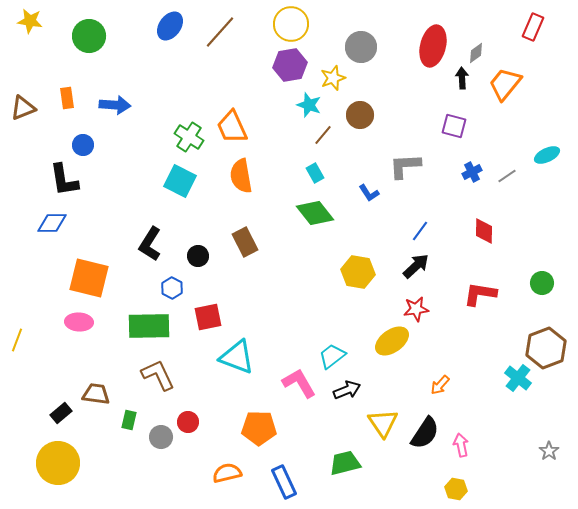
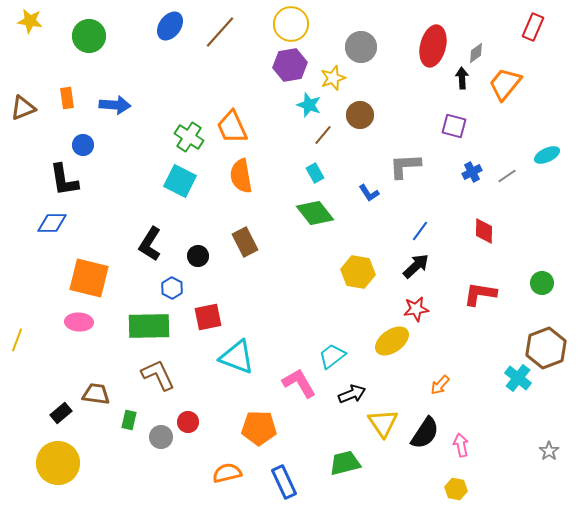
black arrow at (347, 390): moved 5 px right, 4 px down
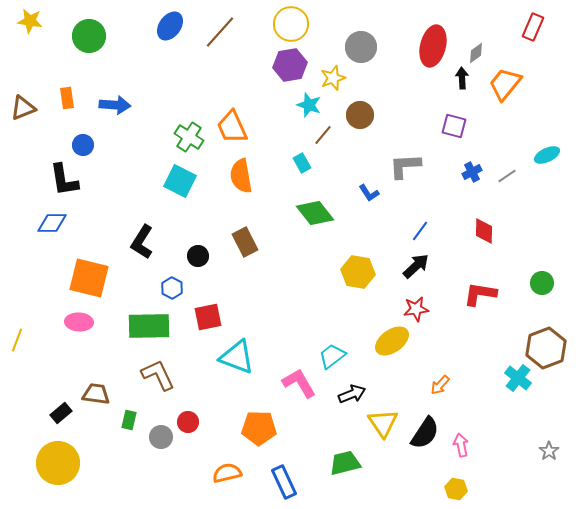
cyan rectangle at (315, 173): moved 13 px left, 10 px up
black L-shape at (150, 244): moved 8 px left, 2 px up
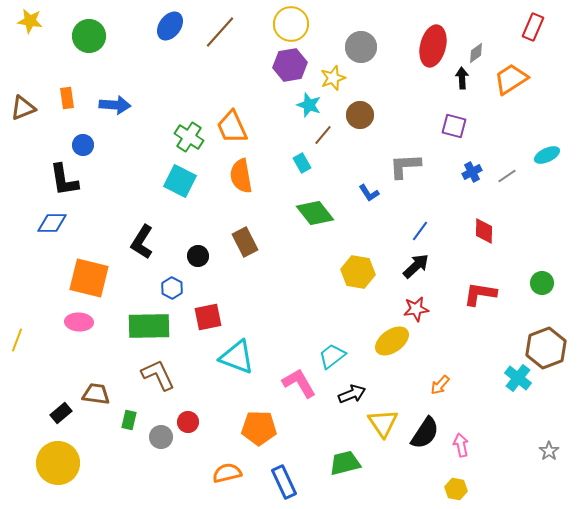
orange trapezoid at (505, 84): moved 6 px right, 5 px up; rotated 18 degrees clockwise
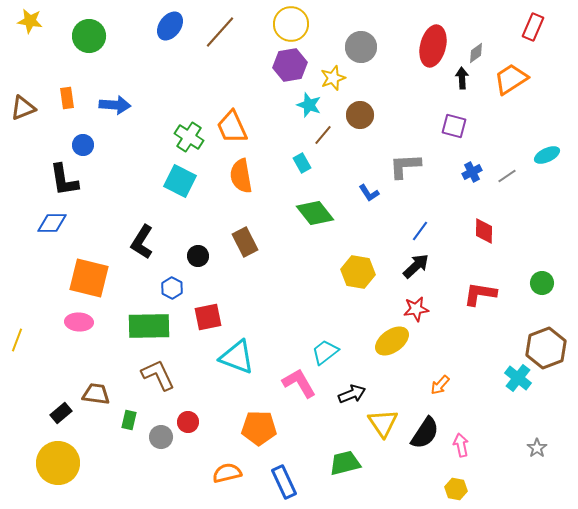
cyan trapezoid at (332, 356): moved 7 px left, 4 px up
gray star at (549, 451): moved 12 px left, 3 px up
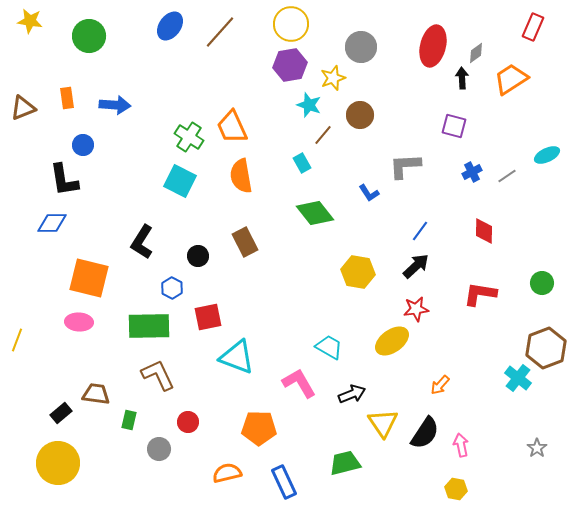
cyan trapezoid at (325, 352): moved 4 px right, 5 px up; rotated 68 degrees clockwise
gray circle at (161, 437): moved 2 px left, 12 px down
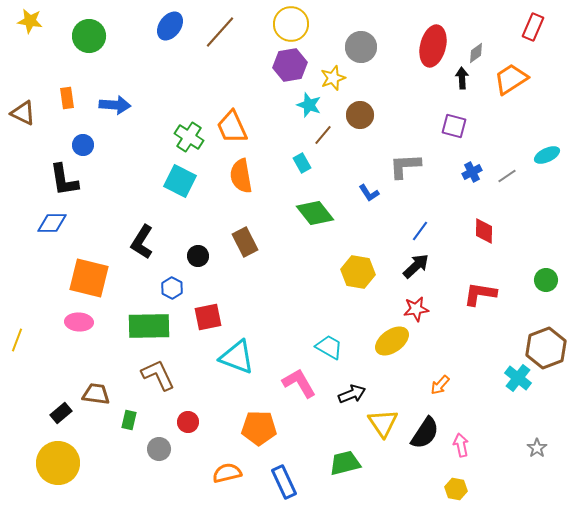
brown triangle at (23, 108): moved 5 px down; rotated 48 degrees clockwise
green circle at (542, 283): moved 4 px right, 3 px up
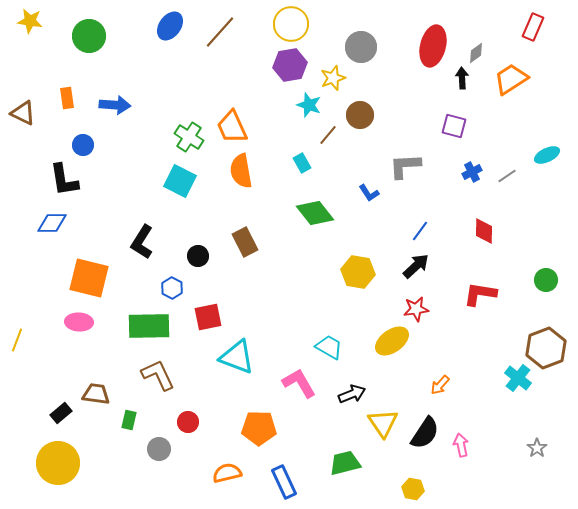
brown line at (323, 135): moved 5 px right
orange semicircle at (241, 176): moved 5 px up
yellow hexagon at (456, 489): moved 43 px left
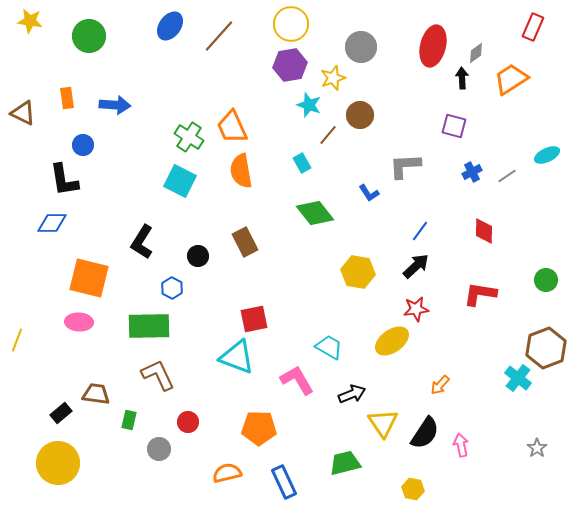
brown line at (220, 32): moved 1 px left, 4 px down
red square at (208, 317): moved 46 px right, 2 px down
pink L-shape at (299, 383): moved 2 px left, 3 px up
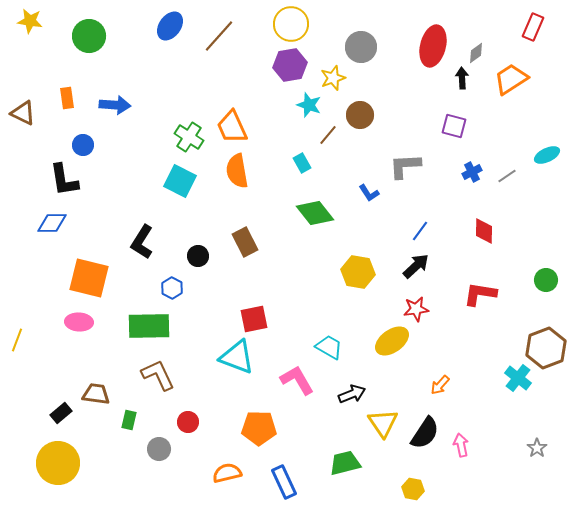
orange semicircle at (241, 171): moved 4 px left
